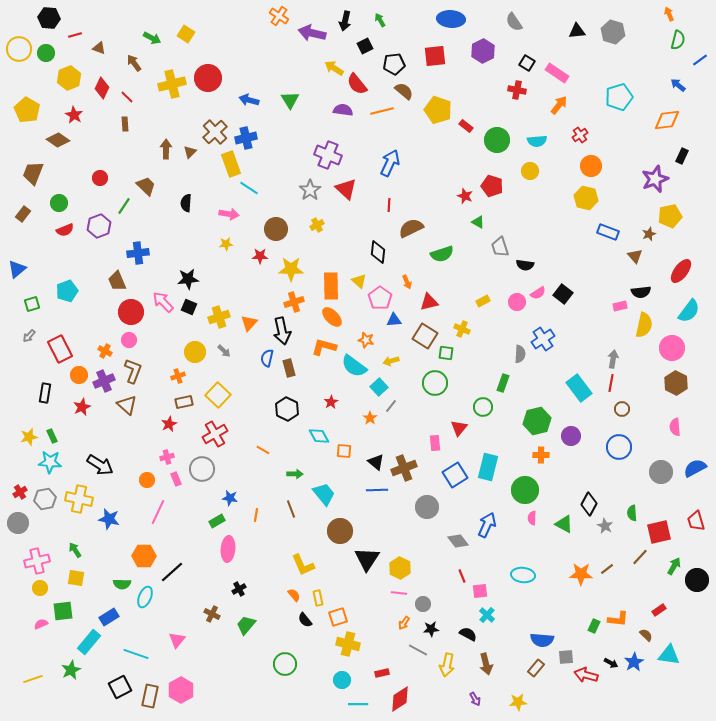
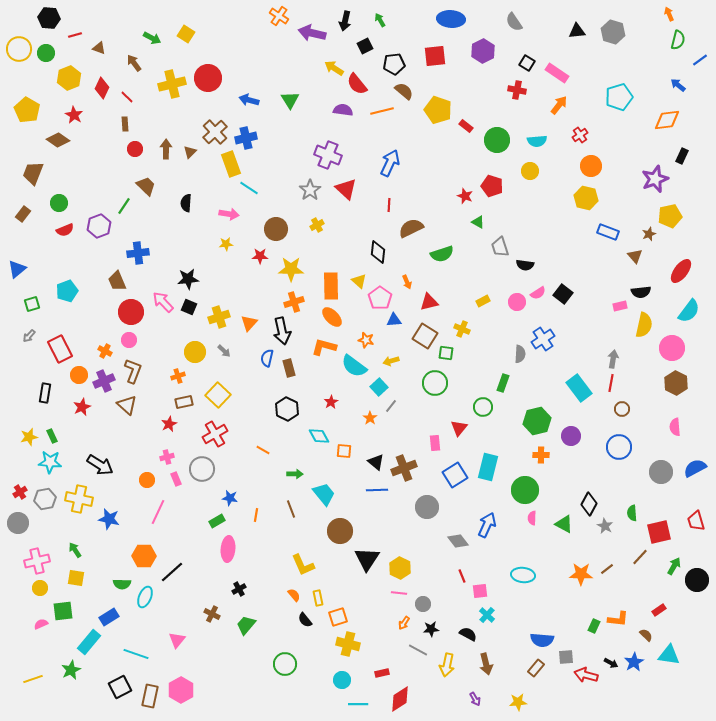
red circle at (100, 178): moved 35 px right, 29 px up
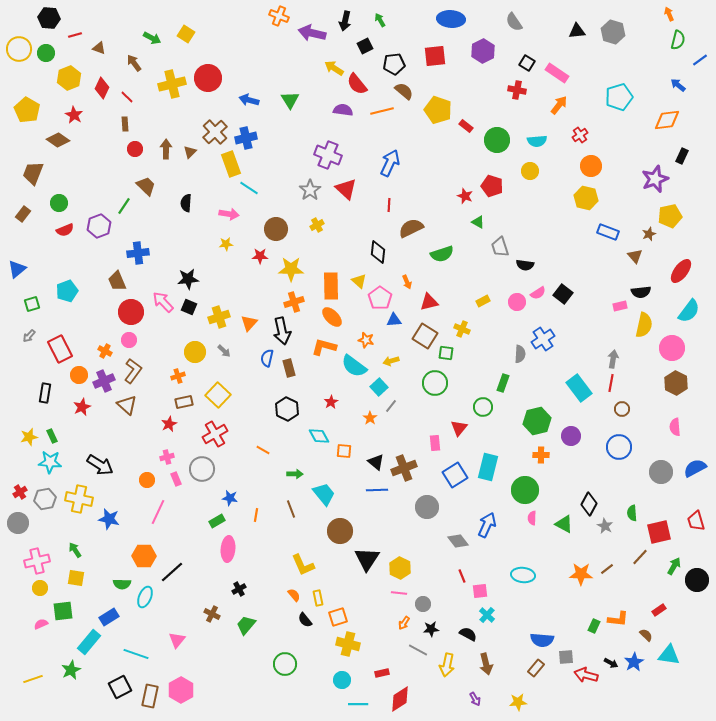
orange cross at (279, 16): rotated 12 degrees counterclockwise
brown L-shape at (133, 371): rotated 15 degrees clockwise
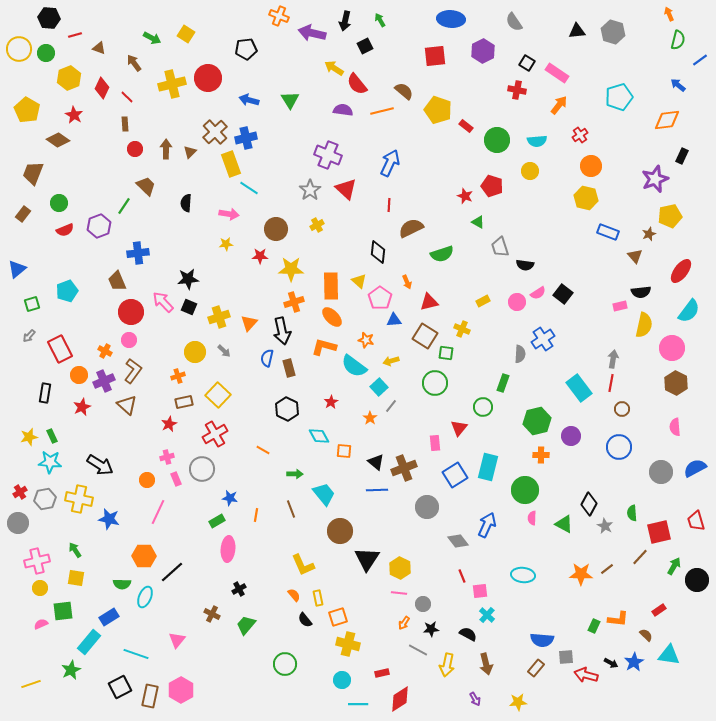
black pentagon at (394, 64): moved 148 px left, 15 px up
yellow line at (33, 679): moved 2 px left, 5 px down
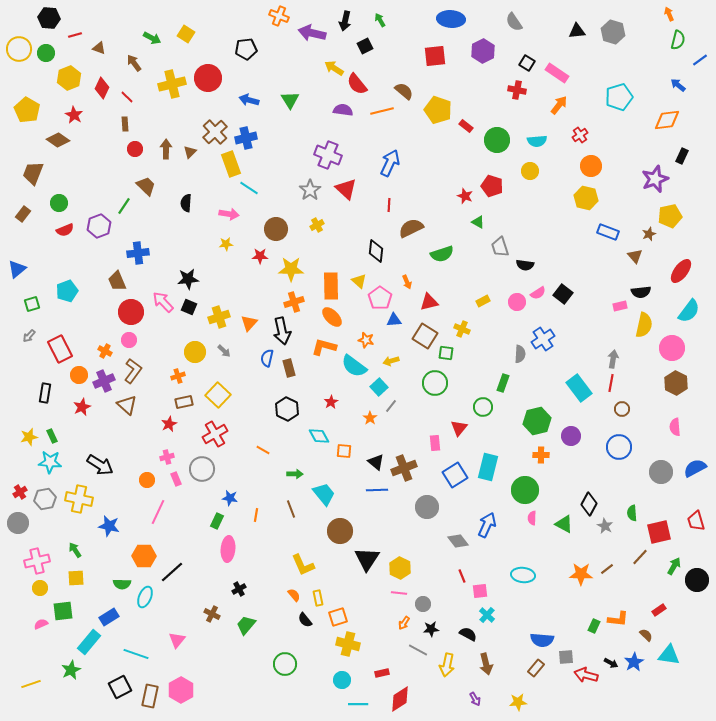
black diamond at (378, 252): moved 2 px left, 1 px up
blue star at (109, 519): moved 7 px down
green rectangle at (217, 521): rotated 35 degrees counterclockwise
yellow square at (76, 578): rotated 12 degrees counterclockwise
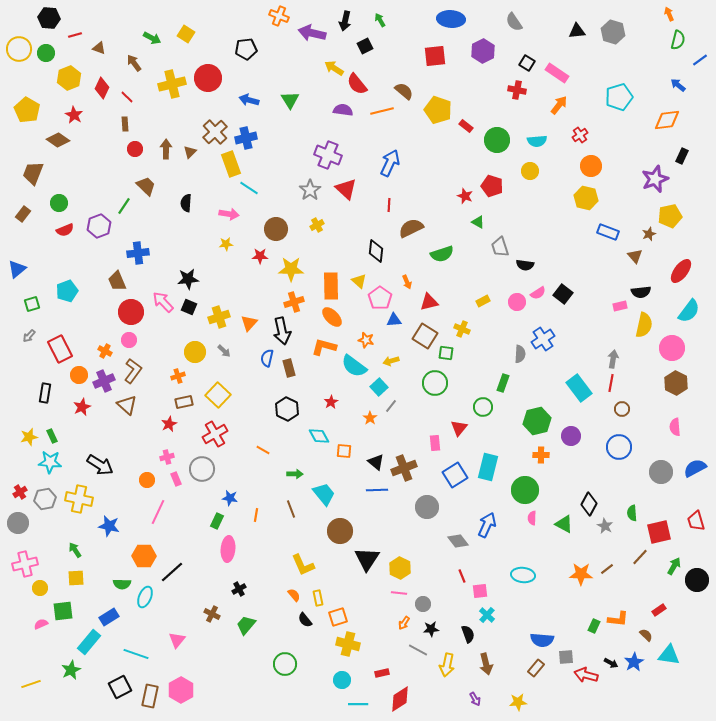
pink cross at (37, 561): moved 12 px left, 3 px down
black semicircle at (468, 634): rotated 42 degrees clockwise
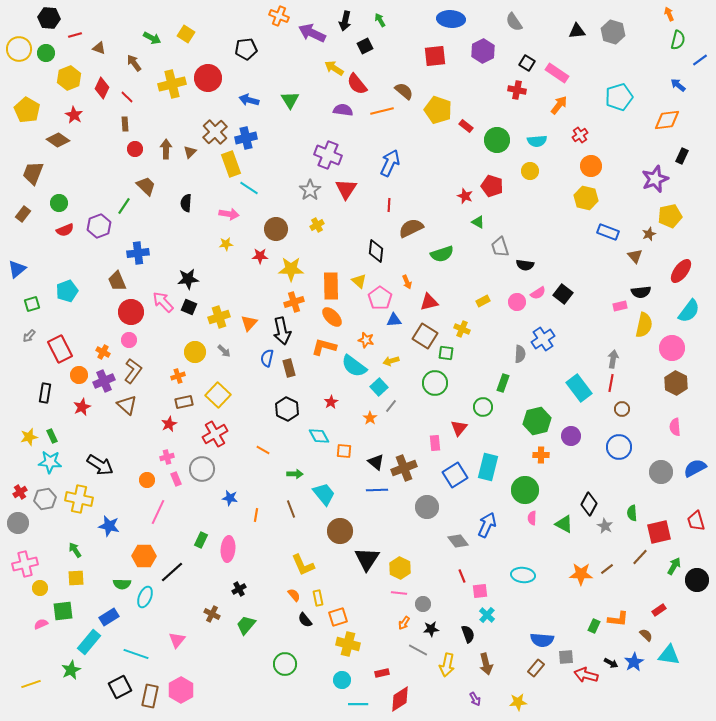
purple arrow at (312, 33): rotated 12 degrees clockwise
red triangle at (346, 189): rotated 20 degrees clockwise
orange cross at (105, 351): moved 2 px left, 1 px down
green rectangle at (217, 521): moved 16 px left, 19 px down
